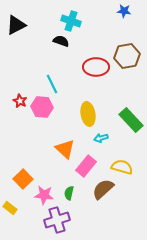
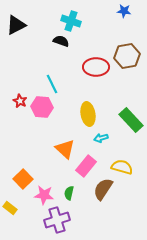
brown semicircle: rotated 15 degrees counterclockwise
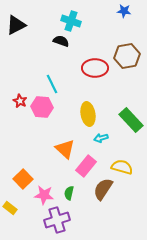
red ellipse: moved 1 px left, 1 px down
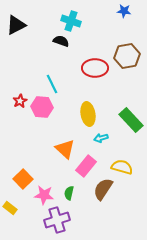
red star: rotated 16 degrees clockwise
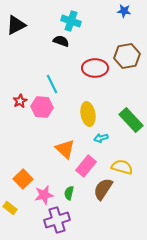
pink star: rotated 18 degrees counterclockwise
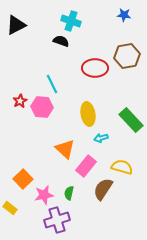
blue star: moved 4 px down
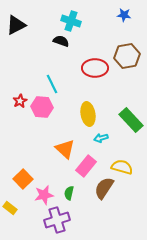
brown semicircle: moved 1 px right, 1 px up
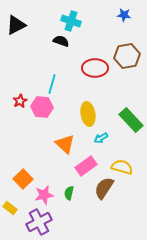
cyan line: rotated 42 degrees clockwise
cyan arrow: rotated 16 degrees counterclockwise
orange triangle: moved 5 px up
pink rectangle: rotated 15 degrees clockwise
purple cross: moved 18 px left, 2 px down; rotated 10 degrees counterclockwise
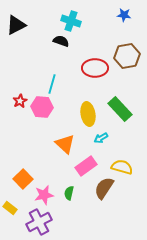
green rectangle: moved 11 px left, 11 px up
